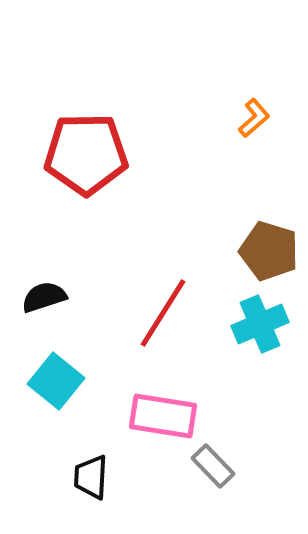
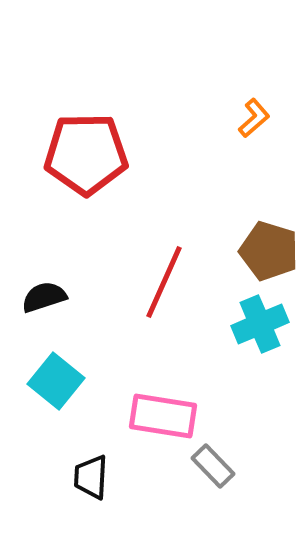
red line: moved 1 px right, 31 px up; rotated 8 degrees counterclockwise
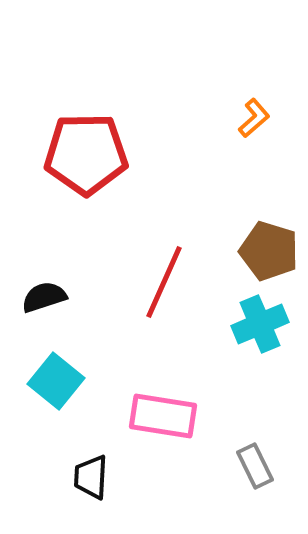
gray rectangle: moved 42 px right; rotated 18 degrees clockwise
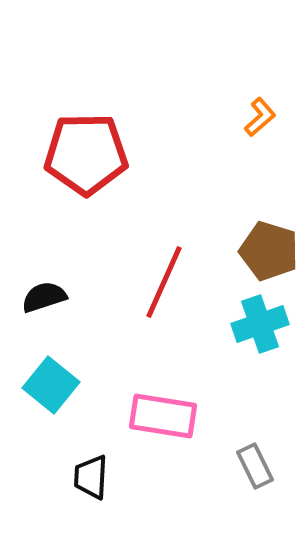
orange L-shape: moved 6 px right, 1 px up
cyan cross: rotated 4 degrees clockwise
cyan square: moved 5 px left, 4 px down
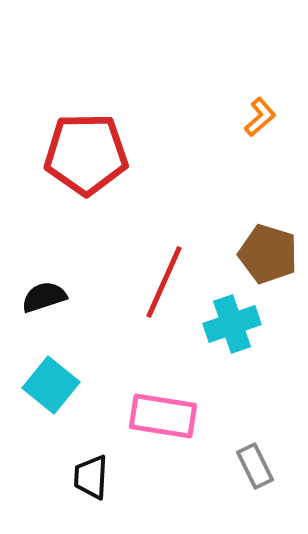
brown pentagon: moved 1 px left, 3 px down
cyan cross: moved 28 px left
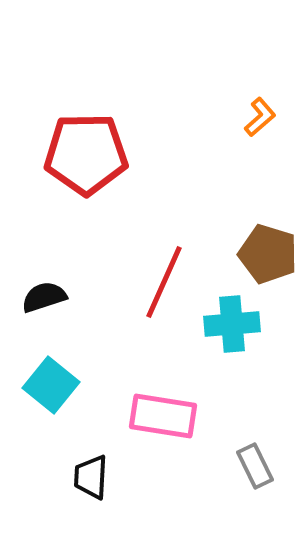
cyan cross: rotated 14 degrees clockwise
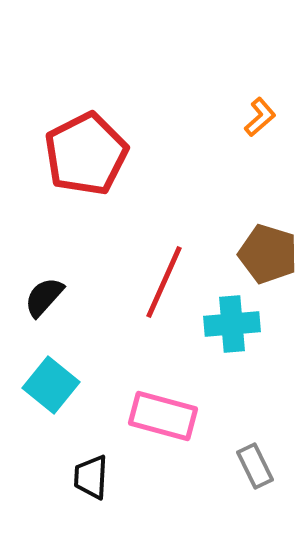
red pentagon: rotated 26 degrees counterclockwise
black semicircle: rotated 30 degrees counterclockwise
pink rectangle: rotated 6 degrees clockwise
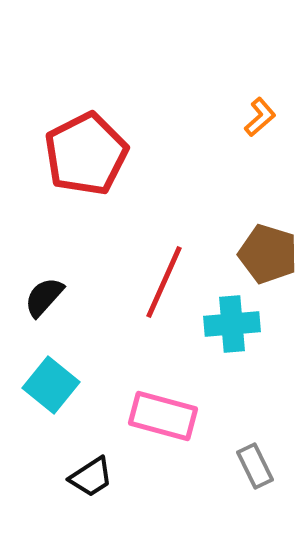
black trapezoid: rotated 126 degrees counterclockwise
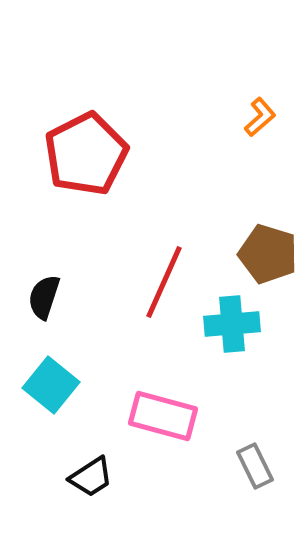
black semicircle: rotated 24 degrees counterclockwise
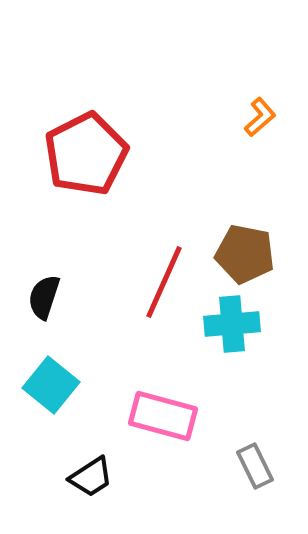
brown pentagon: moved 23 px left; rotated 6 degrees counterclockwise
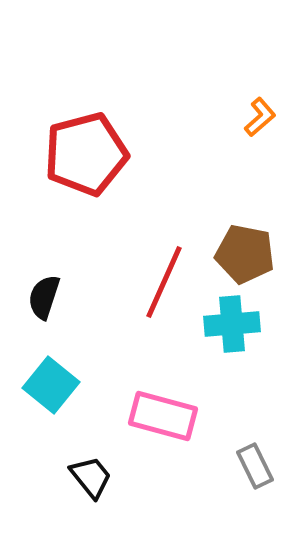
red pentagon: rotated 12 degrees clockwise
black trapezoid: rotated 96 degrees counterclockwise
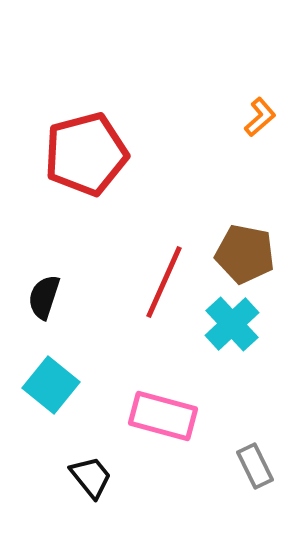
cyan cross: rotated 38 degrees counterclockwise
